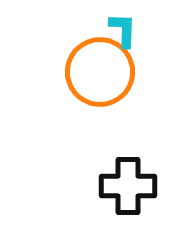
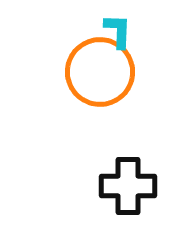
cyan L-shape: moved 5 px left, 1 px down
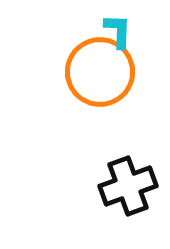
black cross: rotated 20 degrees counterclockwise
